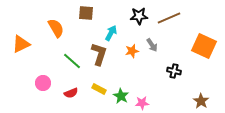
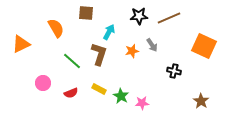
cyan arrow: moved 2 px left, 1 px up
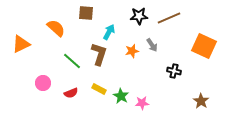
orange semicircle: rotated 18 degrees counterclockwise
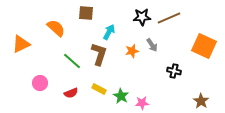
black star: moved 3 px right, 1 px down
pink circle: moved 3 px left
